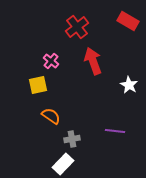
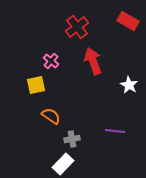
yellow square: moved 2 px left
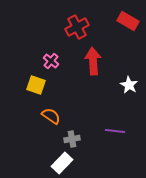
red cross: rotated 10 degrees clockwise
red arrow: rotated 16 degrees clockwise
yellow square: rotated 30 degrees clockwise
white rectangle: moved 1 px left, 1 px up
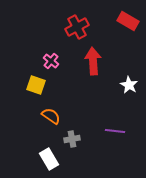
white rectangle: moved 13 px left, 4 px up; rotated 75 degrees counterclockwise
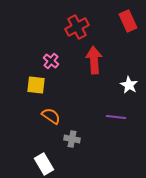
red rectangle: rotated 35 degrees clockwise
red arrow: moved 1 px right, 1 px up
yellow square: rotated 12 degrees counterclockwise
purple line: moved 1 px right, 14 px up
gray cross: rotated 21 degrees clockwise
white rectangle: moved 5 px left, 5 px down
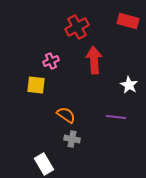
red rectangle: rotated 50 degrees counterclockwise
pink cross: rotated 28 degrees clockwise
orange semicircle: moved 15 px right, 1 px up
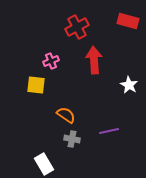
purple line: moved 7 px left, 14 px down; rotated 18 degrees counterclockwise
